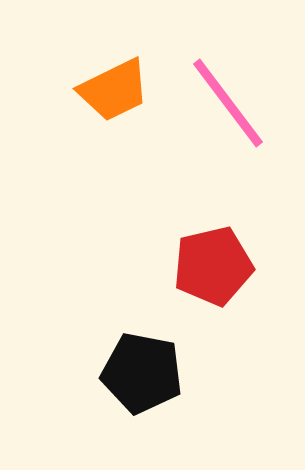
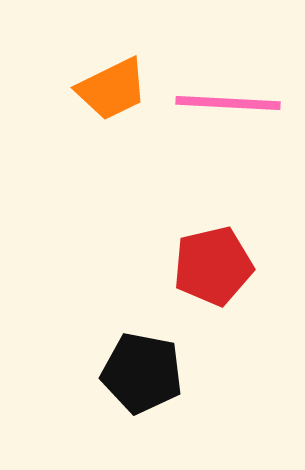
orange trapezoid: moved 2 px left, 1 px up
pink line: rotated 50 degrees counterclockwise
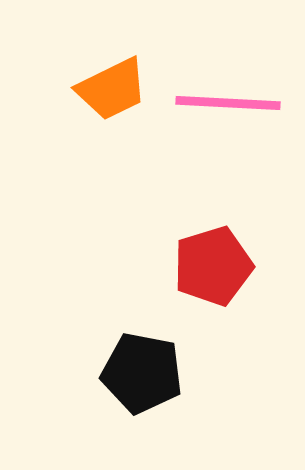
red pentagon: rotated 4 degrees counterclockwise
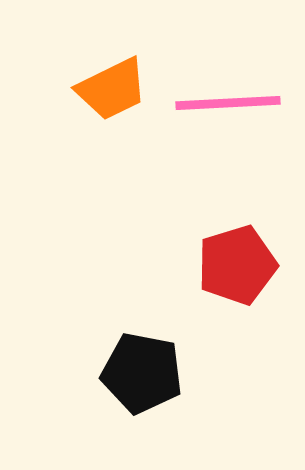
pink line: rotated 6 degrees counterclockwise
red pentagon: moved 24 px right, 1 px up
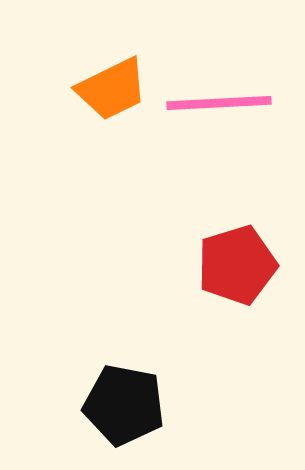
pink line: moved 9 px left
black pentagon: moved 18 px left, 32 px down
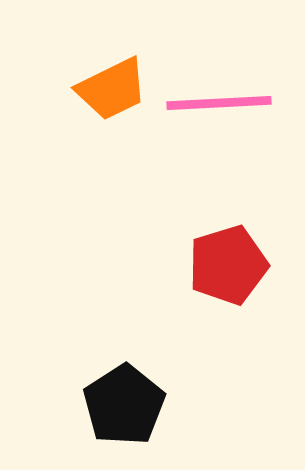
red pentagon: moved 9 px left
black pentagon: rotated 28 degrees clockwise
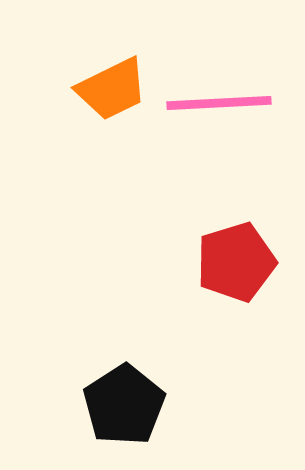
red pentagon: moved 8 px right, 3 px up
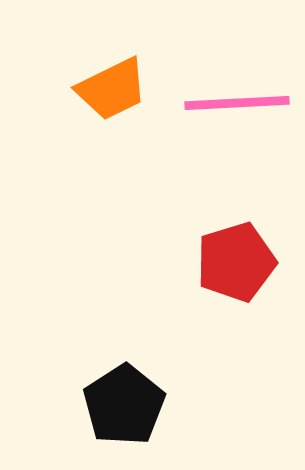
pink line: moved 18 px right
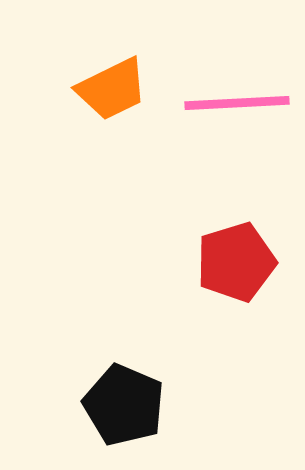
black pentagon: rotated 16 degrees counterclockwise
